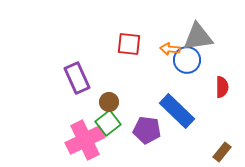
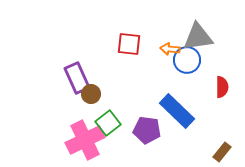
brown circle: moved 18 px left, 8 px up
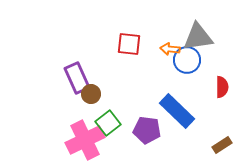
brown rectangle: moved 7 px up; rotated 18 degrees clockwise
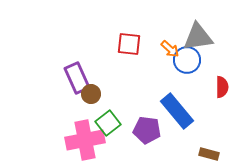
orange arrow: rotated 144 degrees counterclockwise
blue rectangle: rotated 6 degrees clockwise
pink cross: rotated 15 degrees clockwise
brown rectangle: moved 13 px left, 9 px down; rotated 48 degrees clockwise
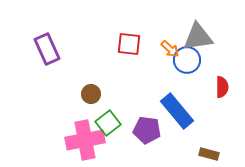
purple rectangle: moved 30 px left, 29 px up
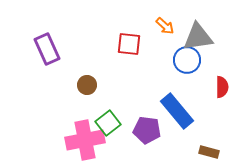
orange arrow: moved 5 px left, 23 px up
brown circle: moved 4 px left, 9 px up
brown rectangle: moved 2 px up
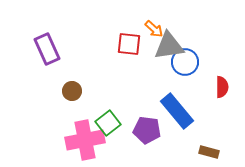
orange arrow: moved 11 px left, 3 px down
gray triangle: moved 29 px left, 9 px down
blue circle: moved 2 px left, 2 px down
brown circle: moved 15 px left, 6 px down
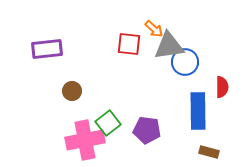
purple rectangle: rotated 72 degrees counterclockwise
blue rectangle: moved 21 px right; rotated 39 degrees clockwise
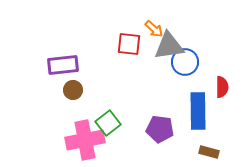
purple rectangle: moved 16 px right, 16 px down
brown circle: moved 1 px right, 1 px up
purple pentagon: moved 13 px right, 1 px up
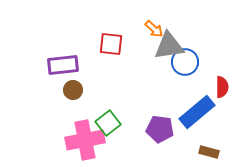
red square: moved 18 px left
blue rectangle: moved 1 px left, 1 px down; rotated 51 degrees clockwise
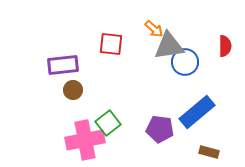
red semicircle: moved 3 px right, 41 px up
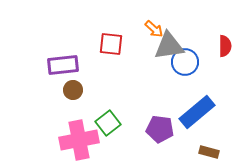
pink cross: moved 6 px left
